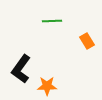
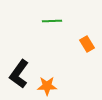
orange rectangle: moved 3 px down
black L-shape: moved 2 px left, 5 px down
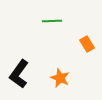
orange star: moved 13 px right, 8 px up; rotated 24 degrees clockwise
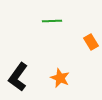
orange rectangle: moved 4 px right, 2 px up
black L-shape: moved 1 px left, 3 px down
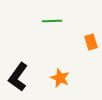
orange rectangle: rotated 14 degrees clockwise
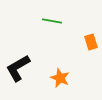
green line: rotated 12 degrees clockwise
black L-shape: moved 9 px up; rotated 24 degrees clockwise
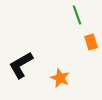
green line: moved 25 px right, 6 px up; rotated 60 degrees clockwise
black L-shape: moved 3 px right, 3 px up
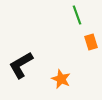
orange star: moved 1 px right, 1 px down
